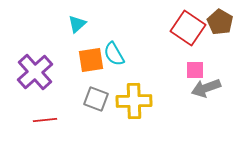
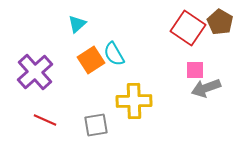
orange square: rotated 24 degrees counterclockwise
gray square: moved 26 px down; rotated 30 degrees counterclockwise
red line: rotated 30 degrees clockwise
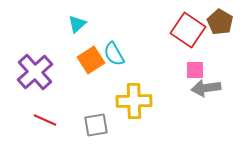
red square: moved 2 px down
gray arrow: rotated 12 degrees clockwise
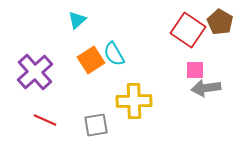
cyan triangle: moved 4 px up
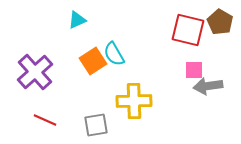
cyan triangle: rotated 18 degrees clockwise
red square: rotated 20 degrees counterclockwise
orange square: moved 2 px right, 1 px down
pink square: moved 1 px left
gray arrow: moved 2 px right, 2 px up
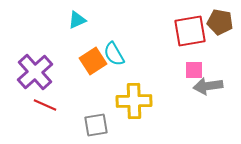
brown pentagon: rotated 20 degrees counterclockwise
red square: moved 2 px right, 1 px down; rotated 24 degrees counterclockwise
red line: moved 15 px up
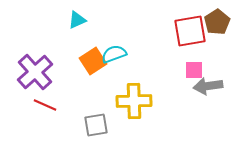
brown pentagon: moved 3 px left; rotated 30 degrees clockwise
cyan semicircle: rotated 100 degrees clockwise
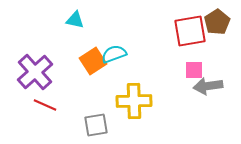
cyan triangle: moved 2 px left; rotated 36 degrees clockwise
